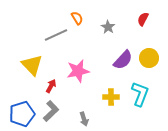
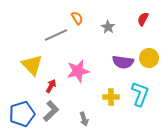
purple semicircle: moved 2 px down; rotated 55 degrees clockwise
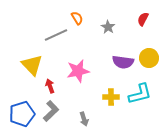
red arrow: moved 1 px left; rotated 48 degrees counterclockwise
cyan L-shape: rotated 55 degrees clockwise
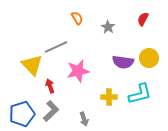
gray line: moved 12 px down
yellow cross: moved 2 px left
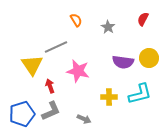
orange semicircle: moved 1 px left, 2 px down
yellow triangle: rotated 10 degrees clockwise
pink star: rotated 25 degrees clockwise
gray L-shape: rotated 20 degrees clockwise
gray arrow: rotated 48 degrees counterclockwise
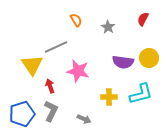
cyan L-shape: moved 1 px right
gray L-shape: rotated 40 degrees counterclockwise
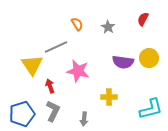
orange semicircle: moved 1 px right, 4 px down
cyan L-shape: moved 10 px right, 15 px down
gray L-shape: moved 2 px right
gray arrow: rotated 72 degrees clockwise
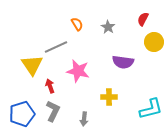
yellow circle: moved 5 px right, 16 px up
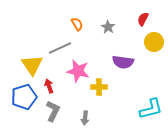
gray line: moved 4 px right, 1 px down
red arrow: moved 1 px left
yellow cross: moved 10 px left, 10 px up
blue pentagon: moved 2 px right, 17 px up
gray arrow: moved 1 px right, 1 px up
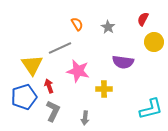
yellow cross: moved 5 px right, 2 px down
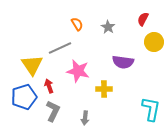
cyan L-shape: rotated 65 degrees counterclockwise
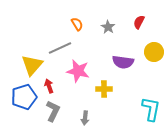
red semicircle: moved 4 px left, 3 px down
yellow circle: moved 10 px down
yellow triangle: rotated 15 degrees clockwise
